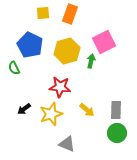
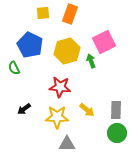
green arrow: rotated 32 degrees counterclockwise
yellow star: moved 6 px right, 3 px down; rotated 20 degrees clockwise
gray triangle: rotated 24 degrees counterclockwise
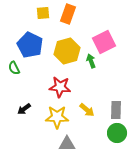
orange rectangle: moved 2 px left
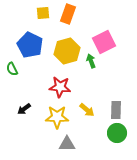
green semicircle: moved 2 px left, 1 px down
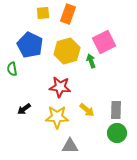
green semicircle: rotated 16 degrees clockwise
gray triangle: moved 3 px right, 2 px down
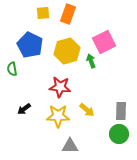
gray rectangle: moved 5 px right, 1 px down
yellow star: moved 1 px right, 1 px up
green circle: moved 2 px right, 1 px down
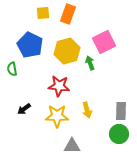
green arrow: moved 1 px left, 2 px down
red star: moved 1 px left, 1 px up
yellow arrow: rotated 35 degrees clockwise
yellow star: moved 1 px left
gray triangle: moved 2 px right
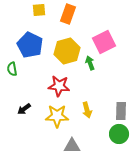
yellow square: moved 4 px left, 3 px up
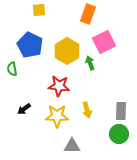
orange rectangle: moved 20 px right
yellow hexagon: rotated 15 degrees counterclockwise
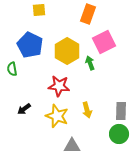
yellow star: rotated 20 degrees clockwise
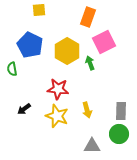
orange rectangle: moved 3 px down
red star: moved 1 px left, 3 px down
gray triangle: moved 20 px right
